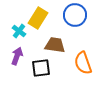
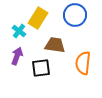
orange semicircle: rotated 25 degrees clockwise
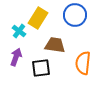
purple arrow: moved 1 px left, 1 px down
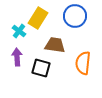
blue circle: moved 1 px down
purple arrow: moved 1 px right; rotated 24 degrees counterclockwise
black square: rotated 24 degrees clockwise
